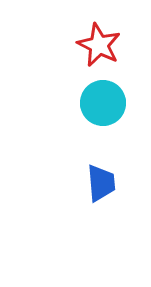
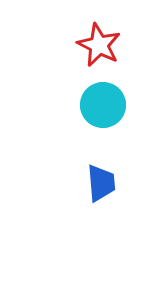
cyan circle: moved 2 px down
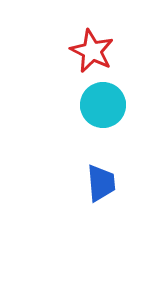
red star: moved 7 px left, 6 px down
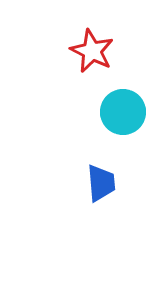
cyan circle: moved 20 px right, 7 px down
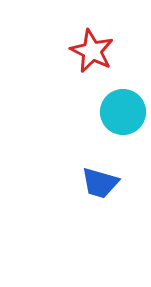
blue trapezoid: moved 1 px left; rotated 111 degrees clockwise
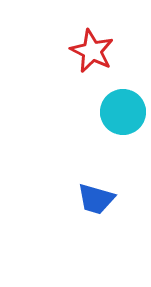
blue trapezoid: moved 4 px left, 16 px down
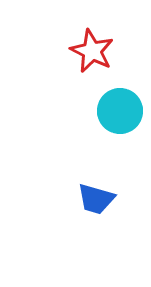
cyan circle: moved 3 px left, 1 px up
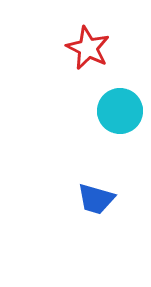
red star: moved 4 px left, 3 px up
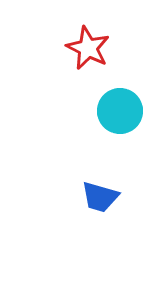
blue trapezoid: moved 4 px right, 2 px up
